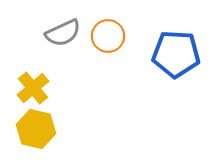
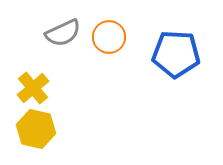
orange circle: moved 1 px right, 1 px down
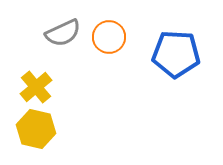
yellow cross: moved 3 px right, 1 px up
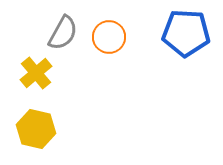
gray semicircle: rotated 36 degrees counterclockwise
blue pentagon: moved 10 px right, 21 px up
yellow cross: moved 14 px up
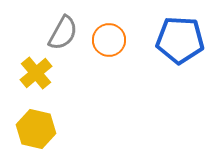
blue pentagon: moved 6 px left, 7 px down
orange circle: moved 3 px down
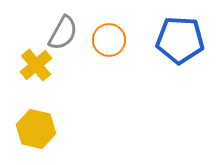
yellow cross: moved 8 px up
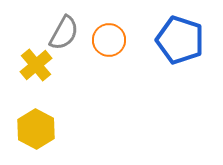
gray semicircle: moved 1 px right
blue pentagon: rotated 15 degrees clockwise
yellow hexagon: rotated 15 degrees clockwise
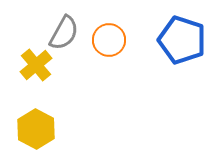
blue pentagon: moved 2 px right
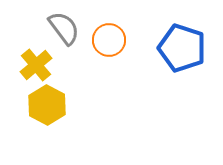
gray semicircle: moved 5 px up; rotated 66 degrees counterclockwise
blue pentagon: moved 8 px down
yellow hexagon: moved 11 px right, 24 px up
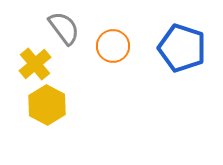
orange circle: moved 4 px right, 6 px down
yellow cross: moved 1 px left, 1 px up
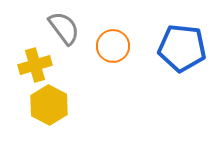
blue pentagon: rotated 12 degrees counterclockwise
yellow cross: moved 1 px down; rotated 24 degrees clockwise
yellow hexagon: moved 2 px right
